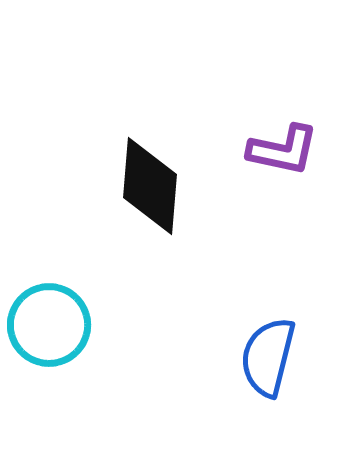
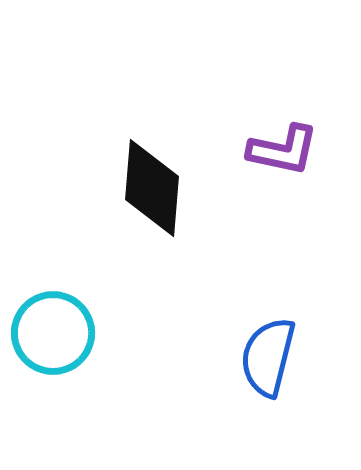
black diamond: moved 2 px right, 2 px down
cyan circle: moved 4 px right, 8 px down
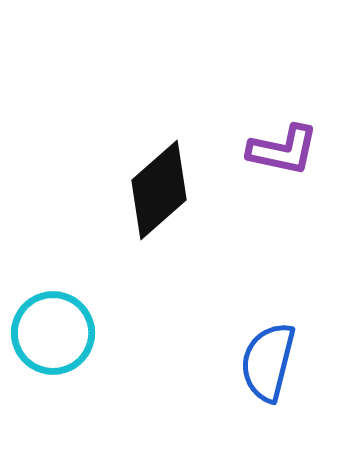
black diamond: moved 7 px right, 2 px down; rotated 44 degrees clockwise
blue semicircle: moved 5 px down
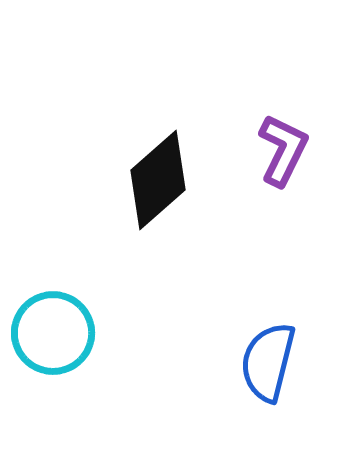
purple L-shape: rotated 76 degrees counterclockwise
black diamond: moved 1 px left, 10 px up
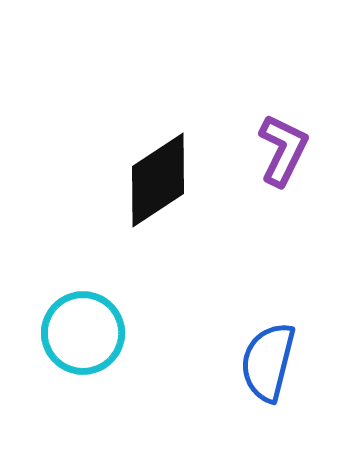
black diamond: rotated 8 degrees clockwise
cyan circle: moved 30 px right
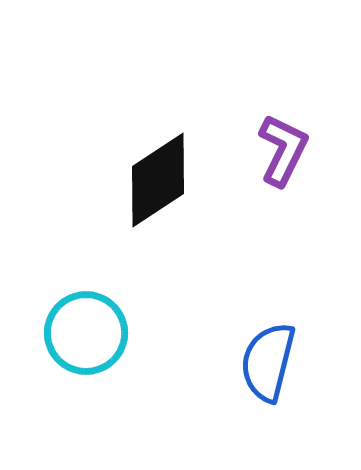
cyan circle: moved 3 px right
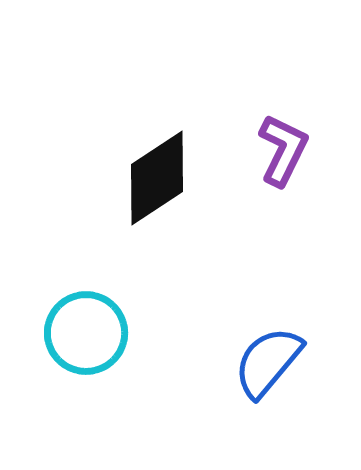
black diamond: moved 1 px left, 2 px up
blue semicircle: rotated 26 degrees clockwise
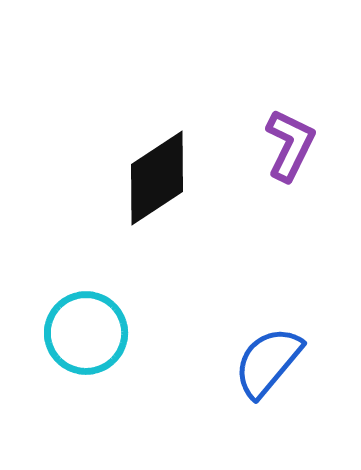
purple L-shape: moved 7 px right, 5 px up
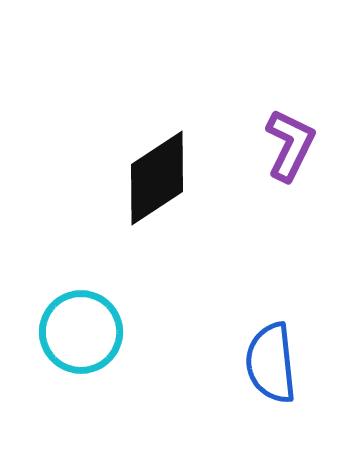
cyan circle: moved 5 px left, 1 px up
blue semicircle: moved 3 px right, 1 px down; rotated 46 degrees counterclockwise
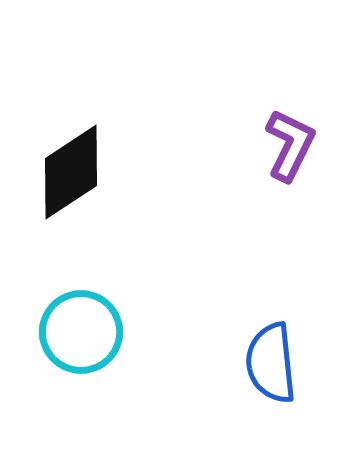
black diamond: moved 86 px left, 6 px up
